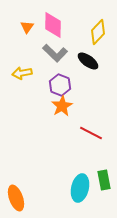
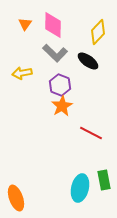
orange triangle: moved 2 px left, 3 px up
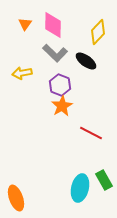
black ellipse: moved 2 px left
green rectangle: rotated 18 degrees counterclockwise
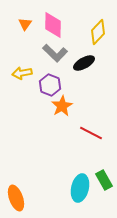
black ellipse: moved 2 px left, 2 px down; rotated 65 degrees counterclockwise
purple hexagon: moved 10 px left
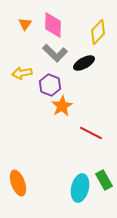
orange ellipse: moved 2 px right, 15 px up
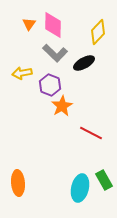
orange triangle: moved 4 px right
orange ellipse: rotated 15 degrees clockwise
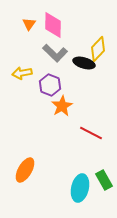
yellow diamond: moved 17 px down
black ellipse: rotated 45 degrees clockwise
orange ellipse: moved 7 px right, 13 px up; rotated 35 degrees clockwise
